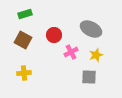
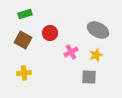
gray ellipse: moved 7 px right, 1 px down
red circle: moved 4 px left, 2 px up
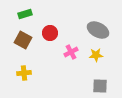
yellow star: rotated 16 degrees clockwise
gray square: moved 11 px right, 9 px down
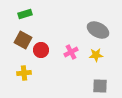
red circle: moved 9 px left, 17 px down
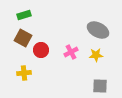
green rectangle: moved 1 px left, 1 px down
brown square: moved 2 px up
